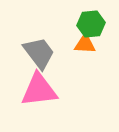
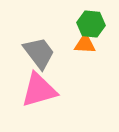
green hexagon: rotated 12 degrees clockwise
pink triangle: rotated 9 degrees counterclockwise
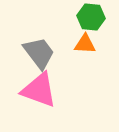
green hexagon: moved 7 px up
pink triangle: rotated 36 degrees clockwise
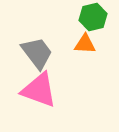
green hexagon: moved 2 px right; rotated 20 degrees counterclockwise
gray trapezoid: moved 2 px left
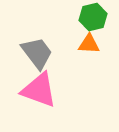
orange triangle: moved 4 px right
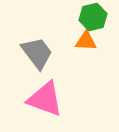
orange triangle: moved 3 px left, 3 px up
pink triangle: moved 6 px right, 9 px down
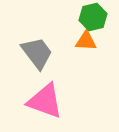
pink triangle: moved 2 px down
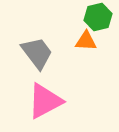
green hexagon: moved 5 px right
pink triangle: rotated 48 degrees counterclockwise
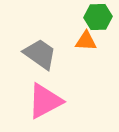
green hexagon: rotated 12 degrees clockwise
gray trapezoid: moved 3 px right, 1 px down; rotated 18 degrees counterclockwise
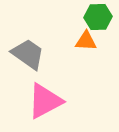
gray trapezoid: moved 12 px left
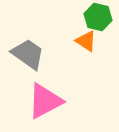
green hexagon: rotated 16 degrees clockwise
orange triangle: rotated 30 degrees clockwise
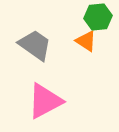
green hexagon: rotated 20 degrees counterclockwise
gray trapezoid: moved 7 px right, 9 px up
